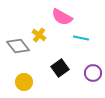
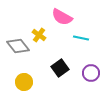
purple circle: moved 2 px left
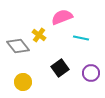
pink semicircle: rotated 130 degrees clockwise
yellow circle: moved 1 px left
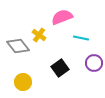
purple circle: moved 3 px right, 10 px up
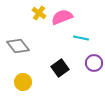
yellow cross: moved 22 px up
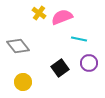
cyan line: moved 2 px left, 1 px down
purple circle: moved 5 px left
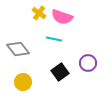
pink semicircle: rotated 140 degrees counterclockwise
cyan line: moved 25 px left
gray diamond: moved 3 px down
purple circle: moved 1 px left
black square: moved 4 px down
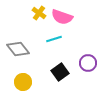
cyan line: rotated 28 degrees counterclockwise
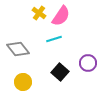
pink semicircle: moved 1 px left, 1 px up; rotated 75 degrees counterclockwise
black square: rotated 12 degrees counterclockwise
